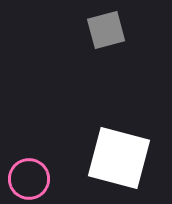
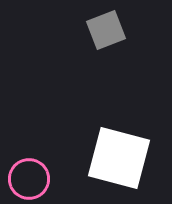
gray square: rotated 6 degrees counterclockwise
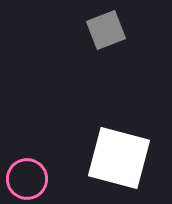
pink circle: moved 2 px left
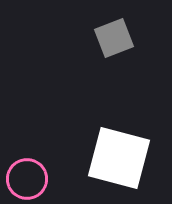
gray square: moved 8 px right, 8 px down
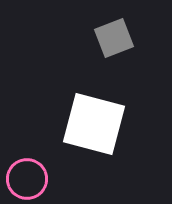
white square: moved 25 px left, 34 px up
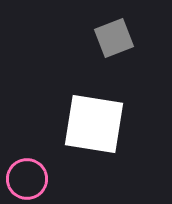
white square: rotated 6 degrees counterclockwise
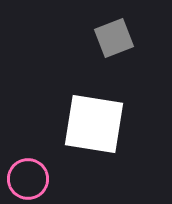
pink circle: moved 1 px right
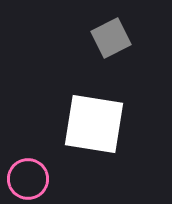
gray square: moved 3 px left; rotated 6 degrees counterclockwise
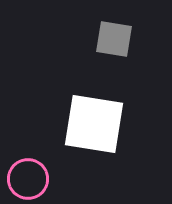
gray square: moved 3 px right, 1 px down; rotated 36 degrees clockwise
